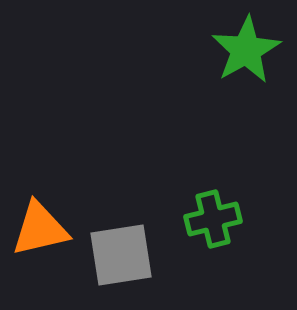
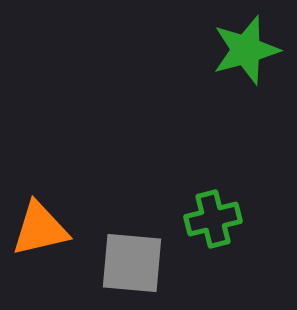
green star: rotated 14 degrees clockwise
gray square: moved 11 px right, 8 px down; rotated 14 degrees clockwise
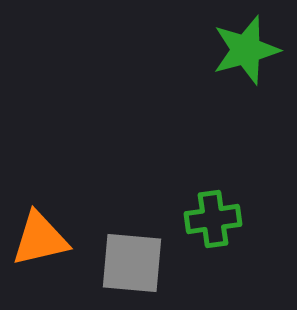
green cross: rotated 6 degrees clockwise
orange triangle: moved 10 px down
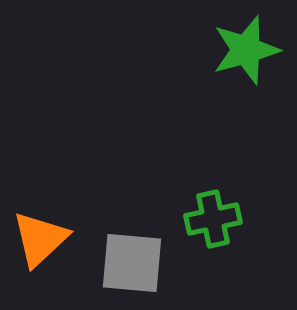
green cross: rotated 4 degrees counterclockwise
orange triangle: rotated 30 degrees counterclockwise
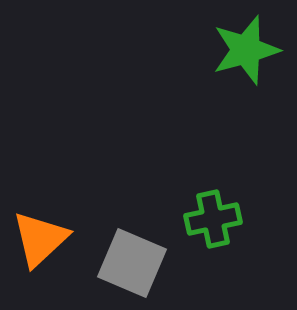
gray square: rotated 18 degrees clockwise
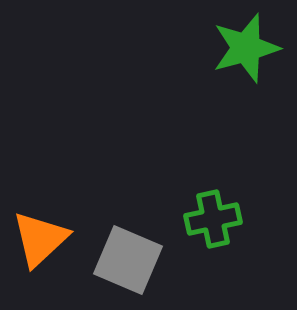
green star: moved 2 px up
gray square: moved 4 px left, 3 px up
